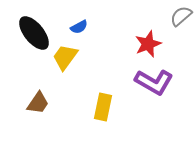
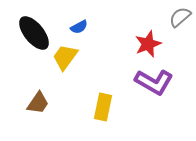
gray semicircle: moved 1 px left, 1 px down
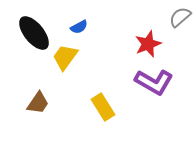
yellow rectangle: rotated 44 degrees counterclockwise
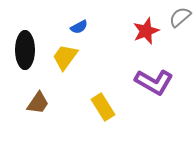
black ellipse: moved 9 px left, 17 px down; rotated 39 degrees clockwise
red star: moved 2 px left, 13 px up
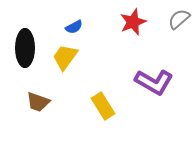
gray semicircle: moved 1 px left, 2 px down
blue semicircle: moved 5 px left
red star: moved 13 px left, 9 px up
black ellipse: moved 2 px up
brown trapezoid: moved 1 px up; rotated 75 degrees clockwise
yellow rectangle: moved 1 px up
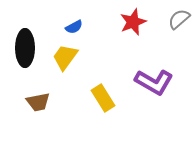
brown trapezoid: rotated 30 degrees counterclockwise
yellow rectangle: moved 8 px up
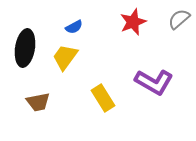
black ellipse: rotated 9 degrees clockwise
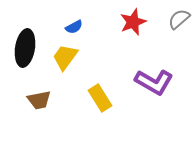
yellow rectangle: moved 3 px left
brown trapezoid: moved 1 px right, 2 px up
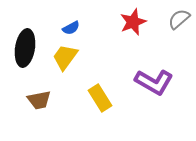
blue semicircle: moved 3 px left, 1 px down
